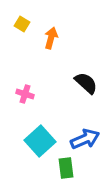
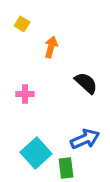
orange arrow: moved 9 px down
pink cross: rotated 18 degrees counterclockwise
cyan square: moved 4 px left, 12 px down
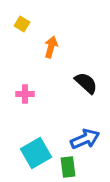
cyan square: rotated 12 degrees clockwise
green rectangle: moved 2 px right, 1 px up
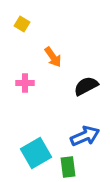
orange arrow: moved 2 px right, 10 px down; rotated 130 degrees clockwise
black semicircle: moved 3 px down; rotated 70 degrees counterclockwise
pink cross: moved 11 px up
blue arrow: moved 3 px up
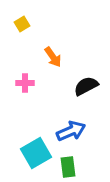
yellow square: rotated 28 degrees clockwise
blue arrow: moved 14 px left, 5 px up
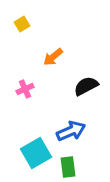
orange arrow: rotated 85 degrees clockwise
pink cross: moved 6 px down; rotated 24 degrees counterclockwise
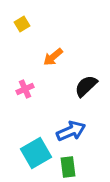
black semicircle: rotated 15 degrees counterclockwise
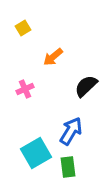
yellow square: moved 1 px right, 4 px down
blue arrow: rotated 36 degrees counterclockwise
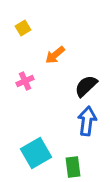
orange arrow: moved 2 px right, 2 px up
pink cross: moved 8 px up
blue arrow: moved 16 px right, 10 px up; rotated 24 degrees counterclockwise
green rectangle: moved 5 px right
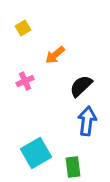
black semicircle: moved 5 px left
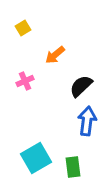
cyan square: moved 5 px down
